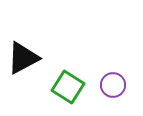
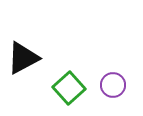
green square: moved 1 px right, 1 px down; rotated 16 degrees clockwise
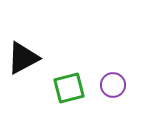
green square: rotated 28 degrees clockwise
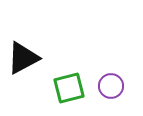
purple circle: moved 2 px left, 1 px down
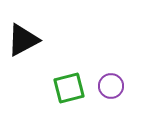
black triangle: moved 18 px up
